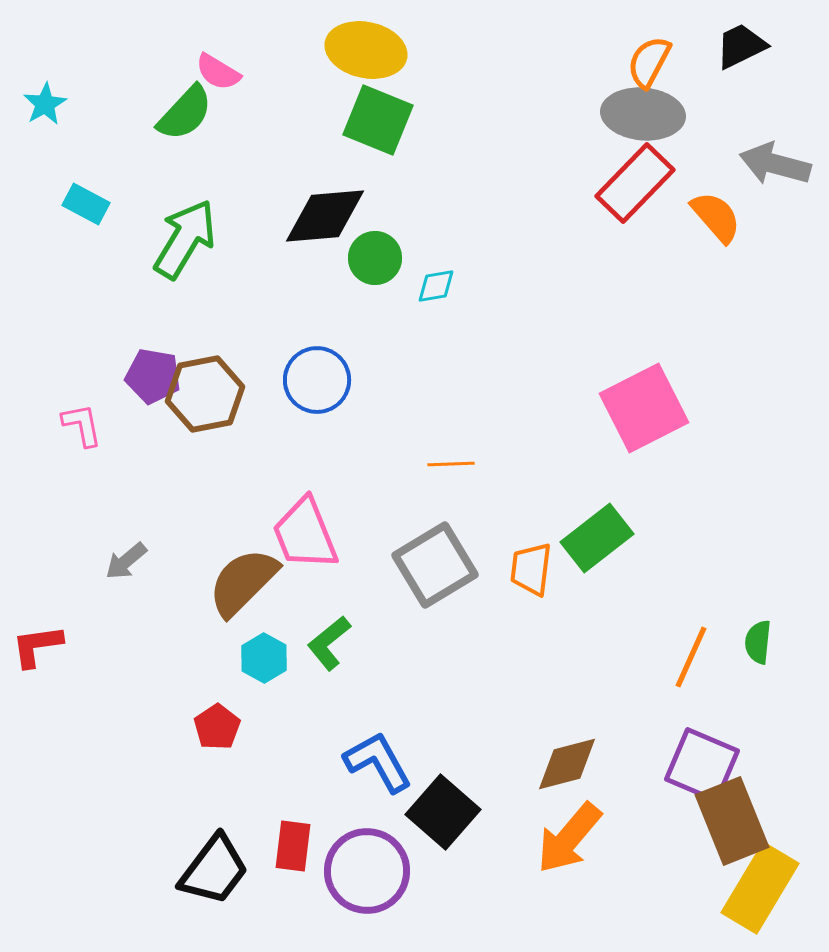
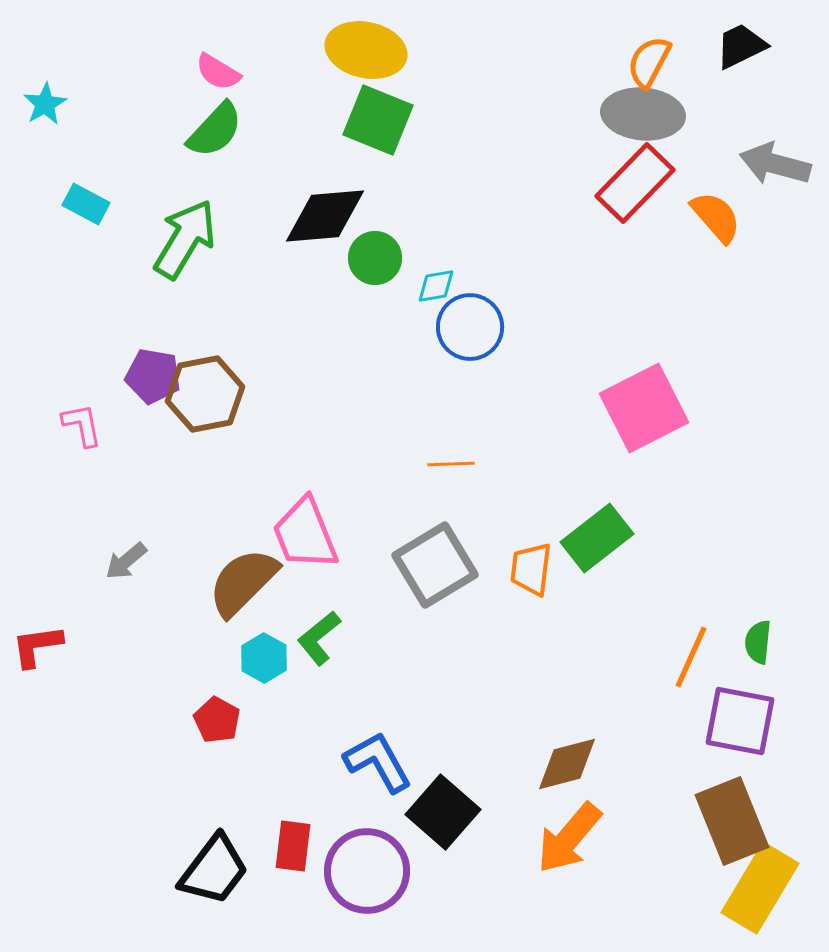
green semicircle at (185, 113): moved 30 px right, 17 px down
blue circle at (317, 380): moved 153 px right, 53 px up
green L-shape at (329, 643): moved 10 px left, 5 px up
red pentagon at (217, 727): moved 7 px up; rotated 9 degrees counterclockwise
purple square at (702, 765): moved 38 px right, 44 px up; rotated 12 degrees counterclockwise
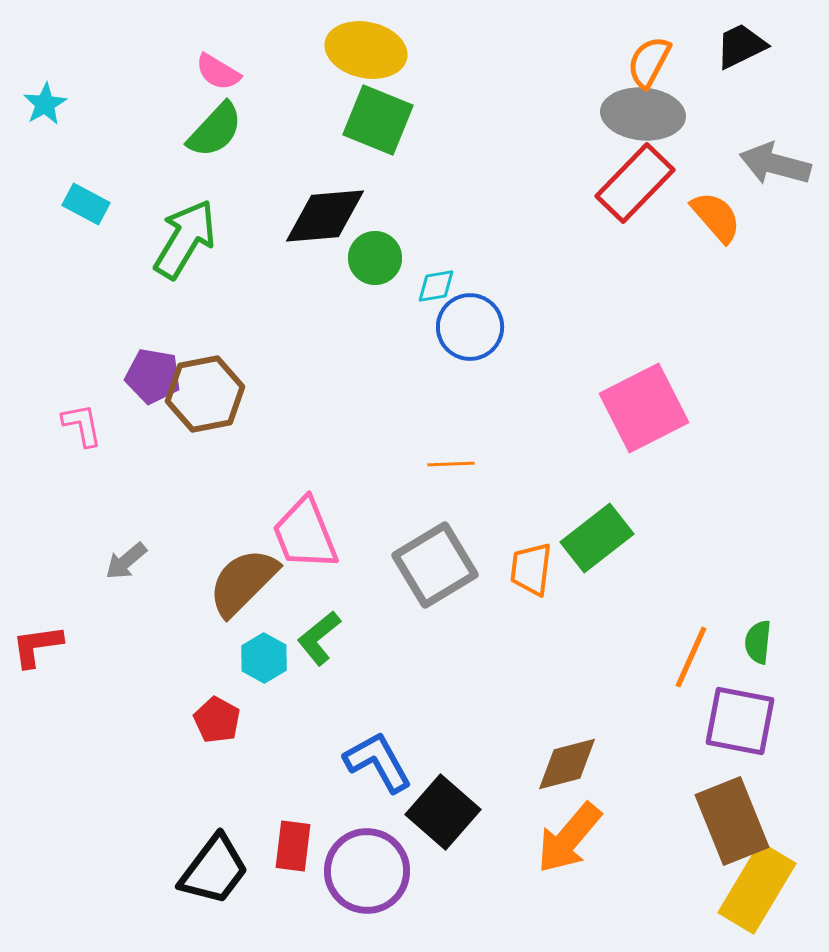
yellow rectangle at (760, 888): moved 3 px left
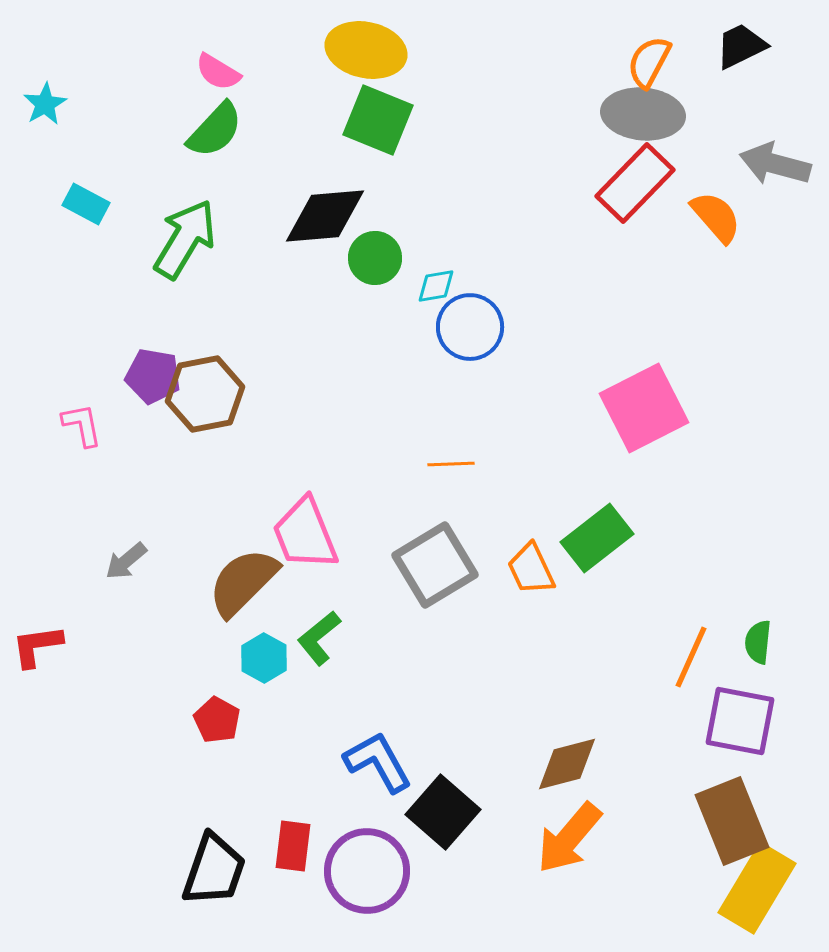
orange trapezoid at (531, 569): rotated 32 degrees counterclockwise
black trapezoid at (214, 870): rotated 18 degrees counterclockwise
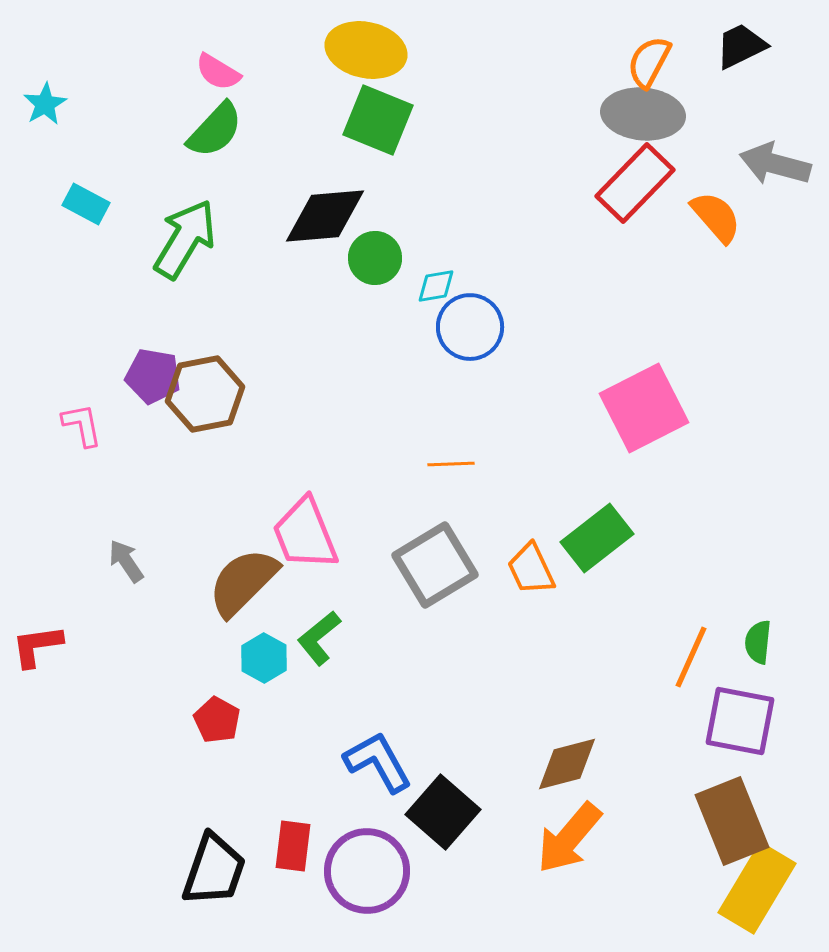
gray arrow at (126, 561): rotated 96 degrees clockwise
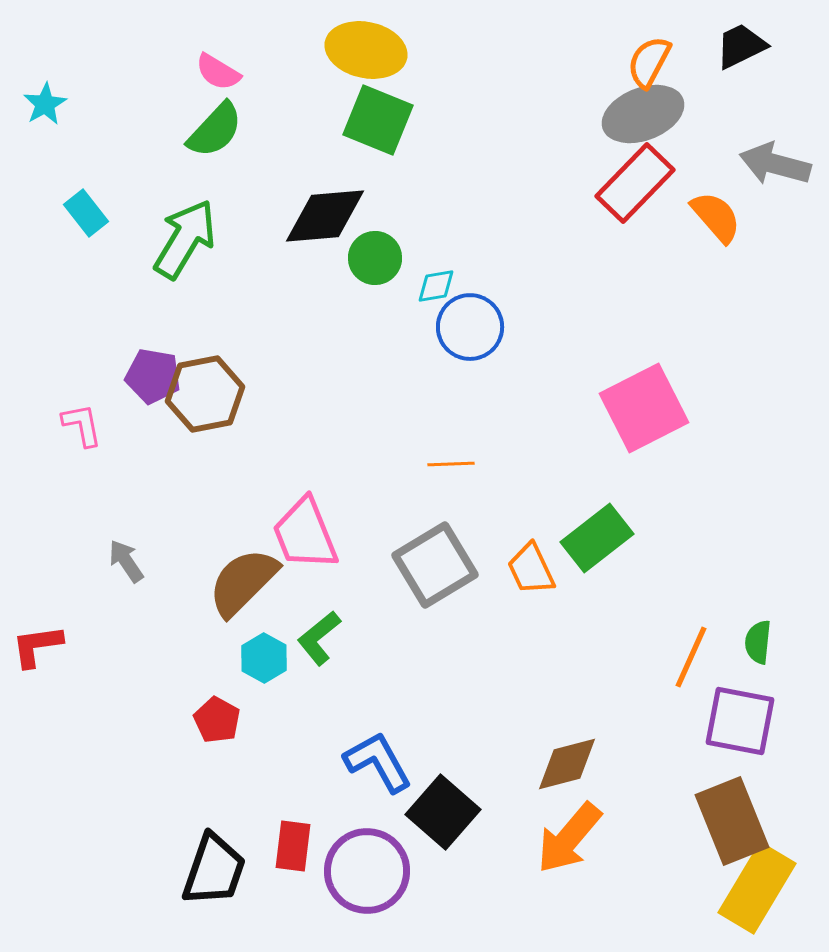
gray ellipse at (643, 114): rotated 26 degrees counterclockwise
cyan rectangle at (86, 204): moved 9 px down; rotated 24 degrees clockwise
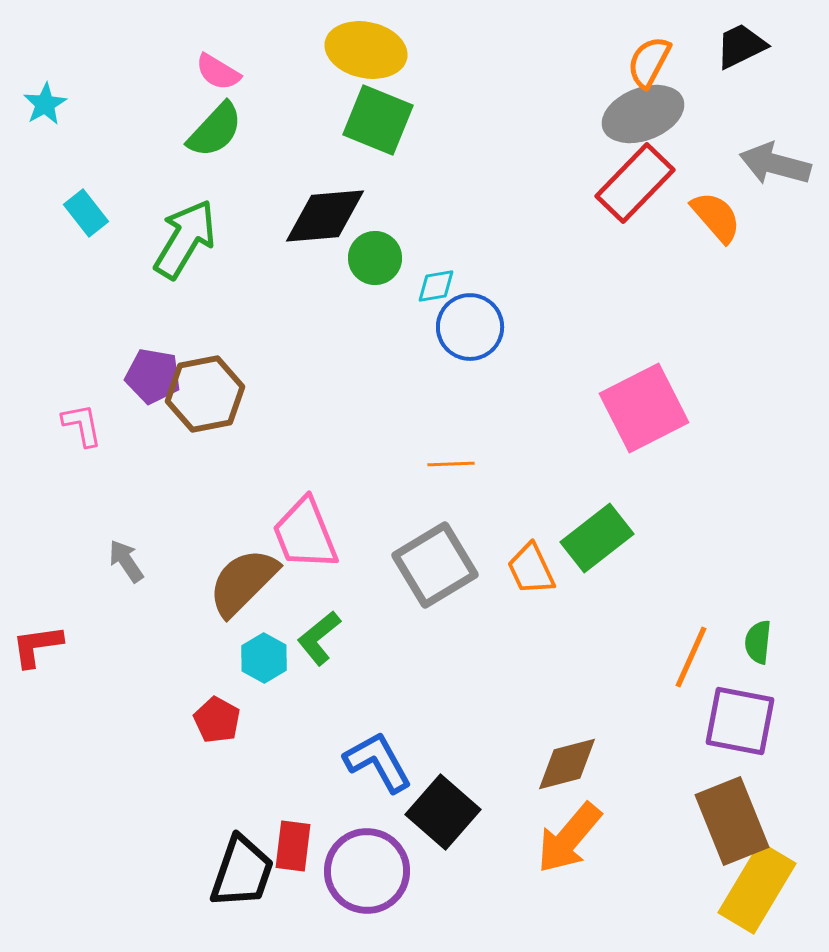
black trapezoid at (214, 870): moved 28 px right, 2 px down
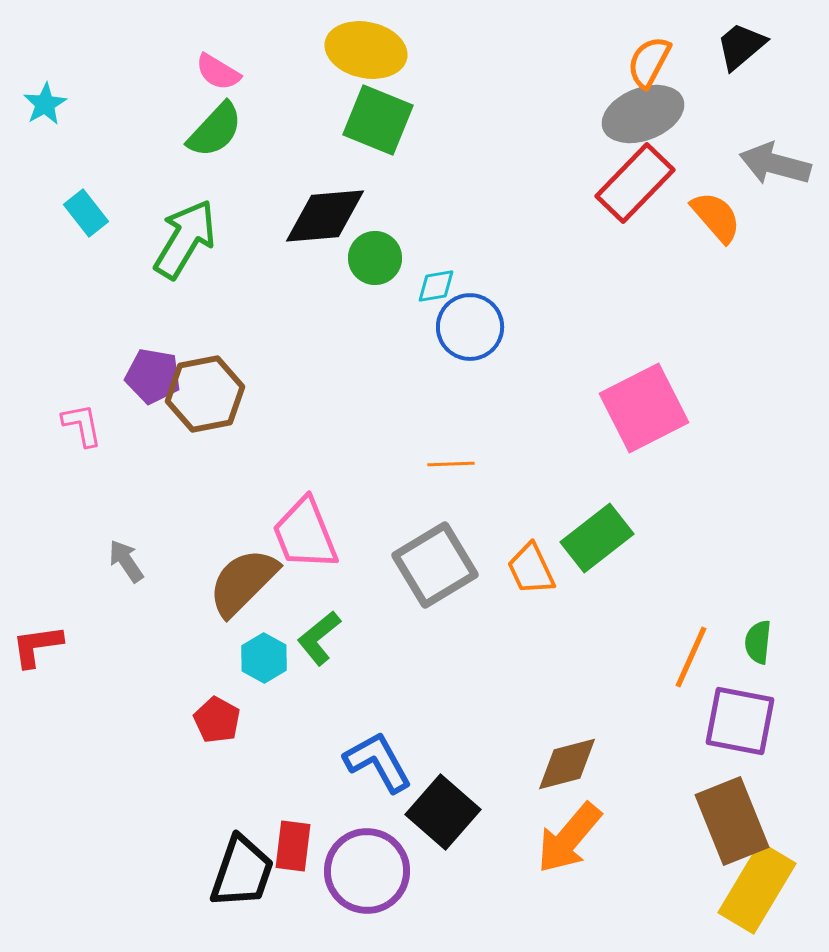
black trapezoid at (741, 46): rotated 14 degrees counterclockwise
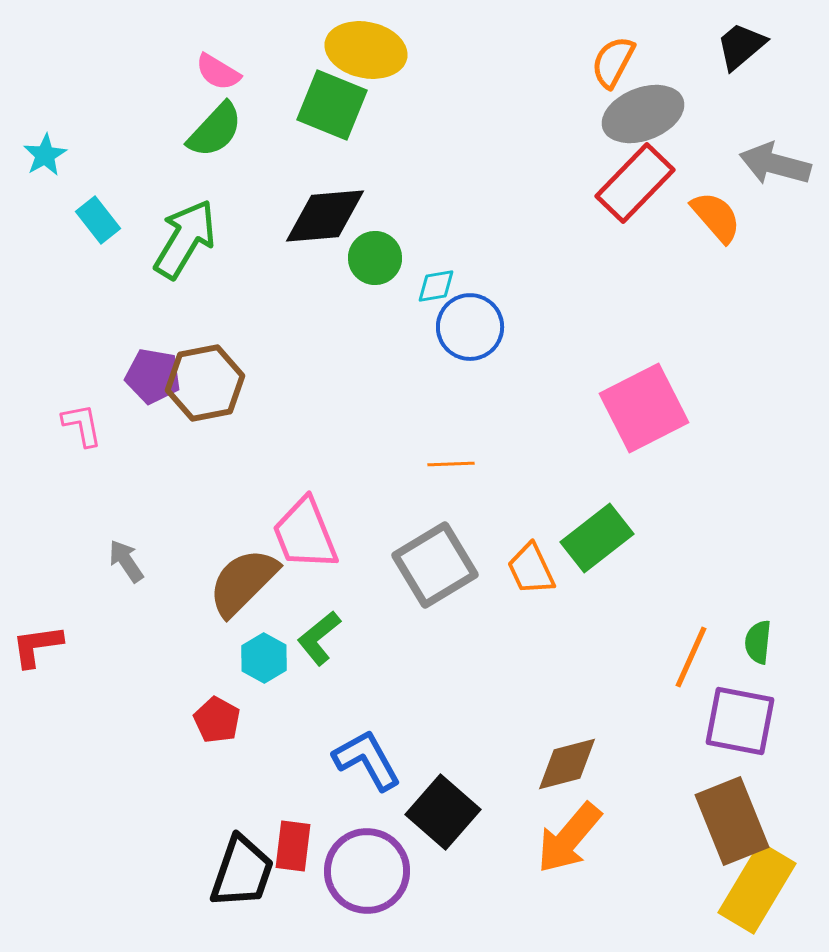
orange semicircle at (649, 62): moved 36 px left
cyan star at (45, 104): moved 51 px down
green square at (378, 120): moved 46 px left, 15 px up
cyan rectangle at (86, 213): moved 12 px right, 7 px down
brown hexagon at (205, 394): moved 11 px up
blue L-shape at (378, 762): moved 11 px left, 2 px up
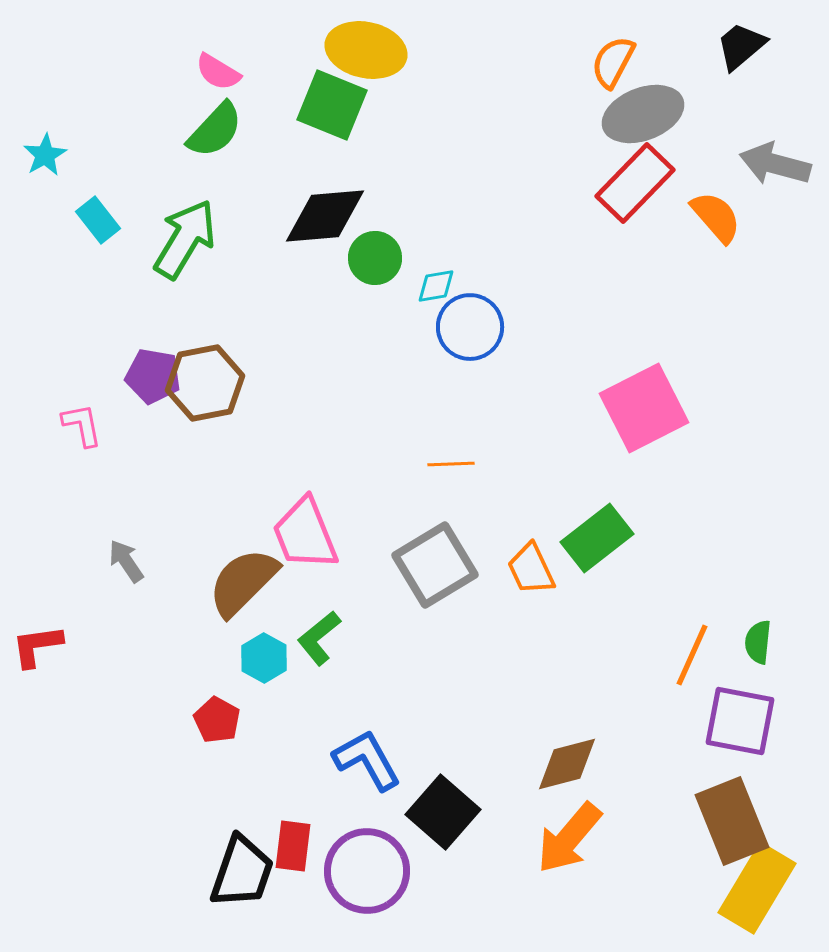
orange line at (691, 657): moved 1 px right, 2 px up
